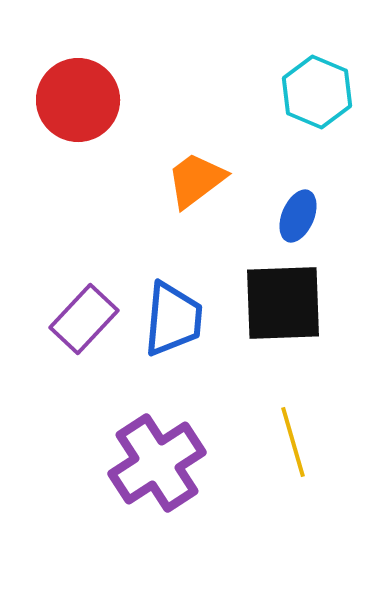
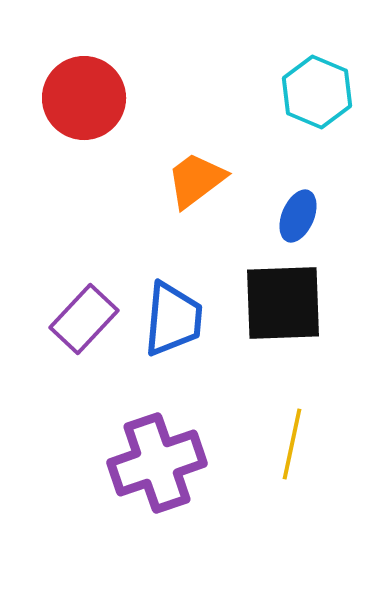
red circle: moved 6 px right, 2 px up
yellow line: moved 1 px left, 2 px down; rotated 28 degrees clockwise
purple cross: rotated 14 degrees clockwise
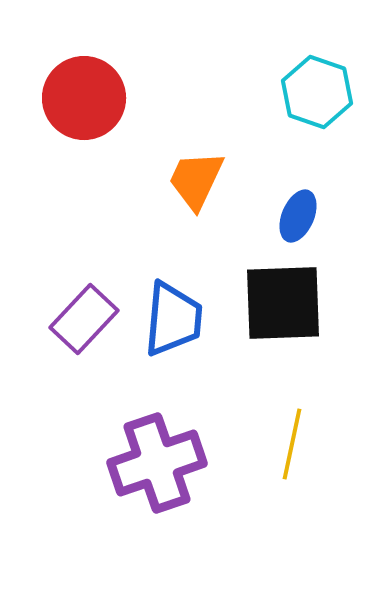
cyan hexagon: rotated 4 degrees counterclockwise
orange trapezoid: rotated 28 degrees counterclockwise
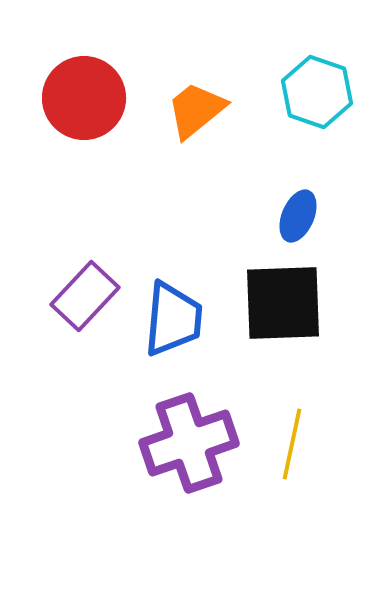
orange trapezoid: moved 70 px up; rotated 26 degrees clockwise
purple rectangle: moved 1 px right, 23 px up
purple cross: moved 32 px right, 20 px up
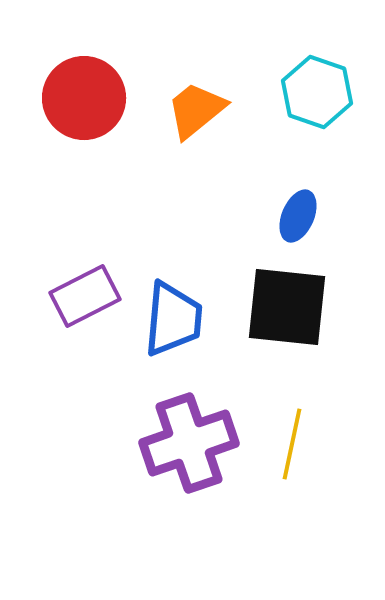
purple rectangle: rotated 20 degrees clockwise
black square: moved 4 px right, 4 px down; rotated 8 degrees clockwise
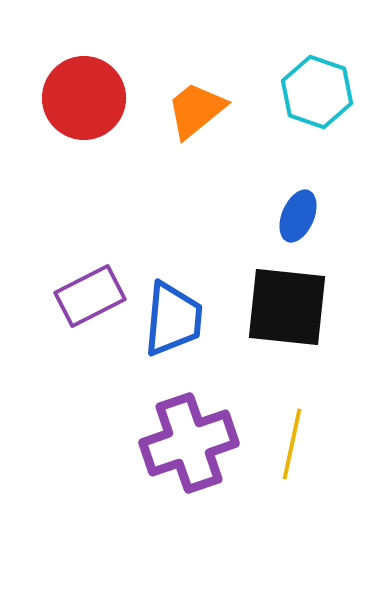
purple rectangle: moved 5 px right
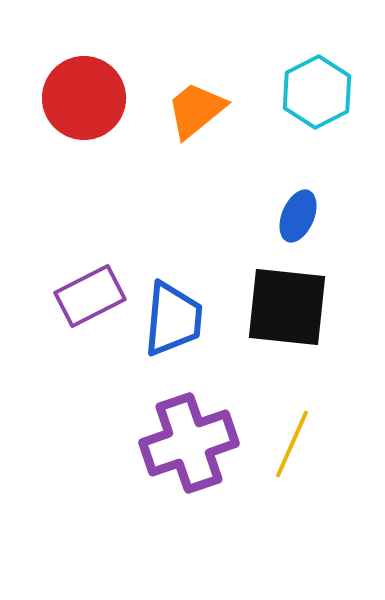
cyan hexagon: rotated 14 degrees clockwise
yellow line: rotated 12 degrees clockwise
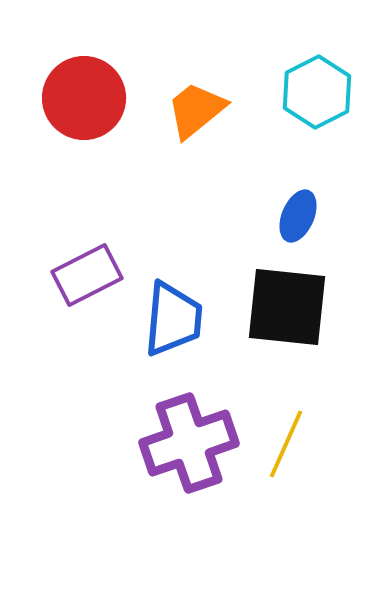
purple rectangle: moved 3 px left, 21 px up
yellow line: moved 6 px left
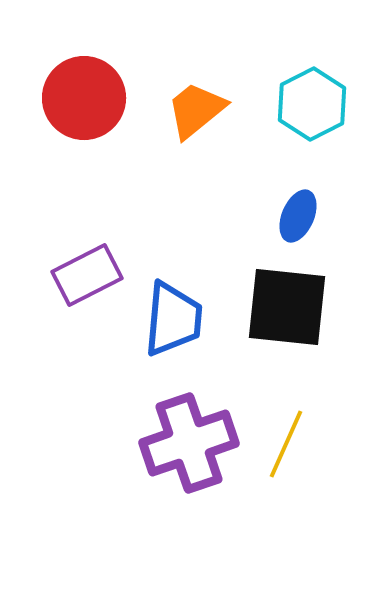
cyan hexagon: moved 5 px left, 12 px down
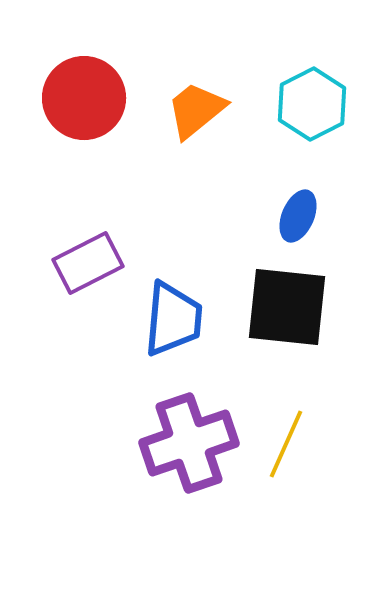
purple rectangle: moved 1 px right, 12 px up
